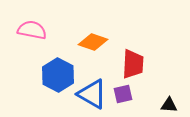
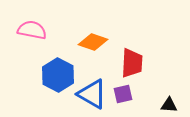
red trapezoid: moved 1 px left, 1 px up
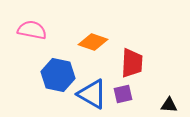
blue hexagon: rotated 16 degrees counterclockwise
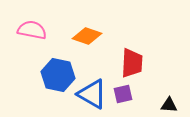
orange diamond: moved 6 px left, 6 px up
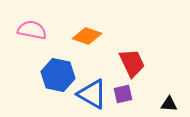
red trapezoid: rotated 28 degrees counterclockwise
black triangle: moved 1 px up
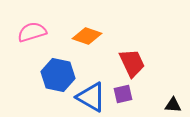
pink semicircle: moved 2 px down; rotated 28 degrees counterclockwise
blue triangle: moved 1 px left, 3 px down
black triangle: moved 4 px right, 1 px down
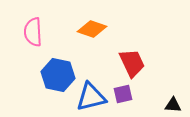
pink semicircle: moved 1 px right; rotated 76 degrees counterclockwise
orange diamond: moved 5 px right, 7 px up
blue triangle: rotated 44 degrees counterclockwise
